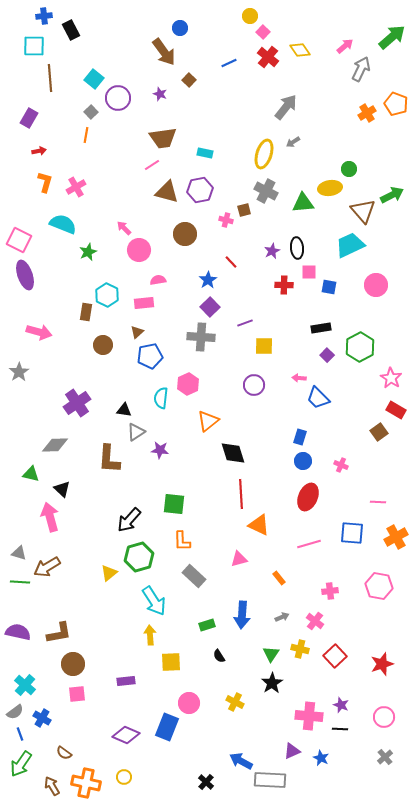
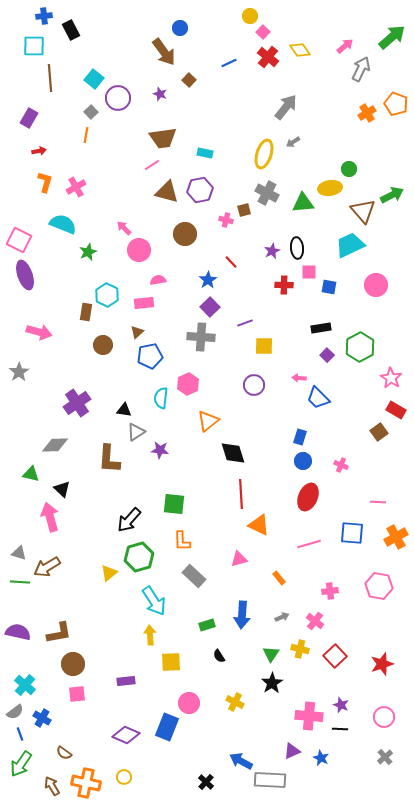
gray cross at (266, 191): moved 1 px right, 2 px down
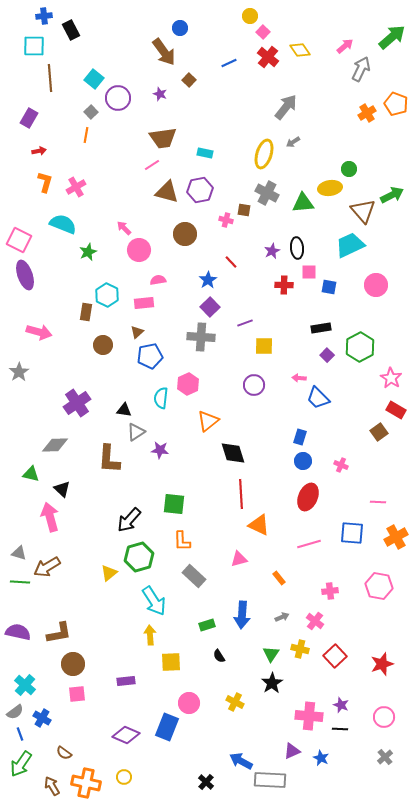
brown square at (244, 210): rotated 24 degrees clockwise
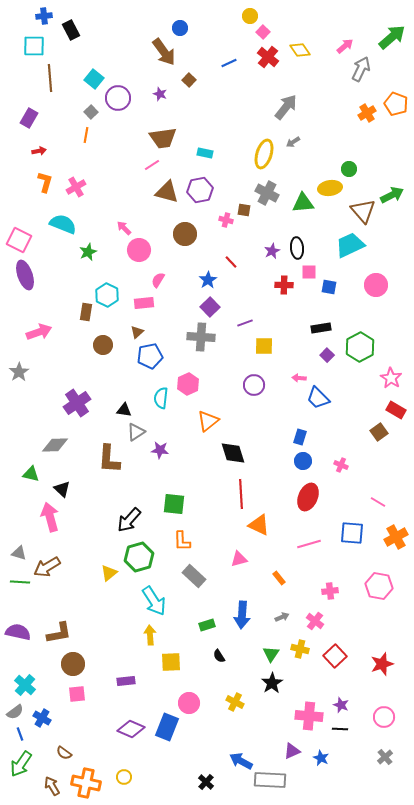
pink semicircle at (158, 280): rotated 49 degrees counterclockwise
pink arrow at (39, 332): rotated 35 degrees counterclockwise
pink line at (378, 502): rotated 28 degrees clockwise
purple diamond at (126, 735): moved 5 px right, 6 px up
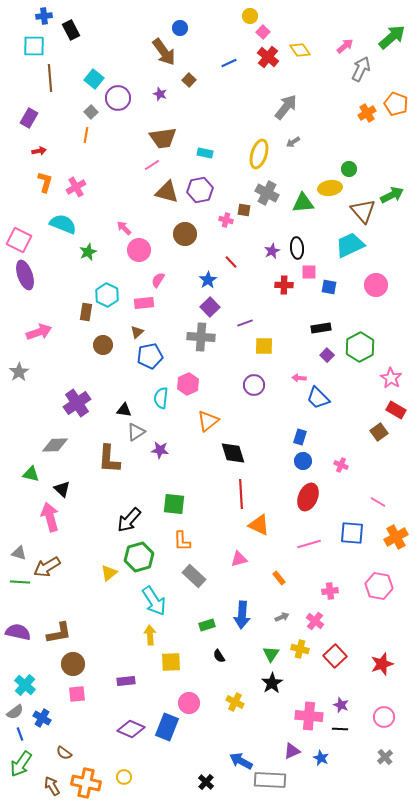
yellow ellipse at (264, 154): moved 5 px left
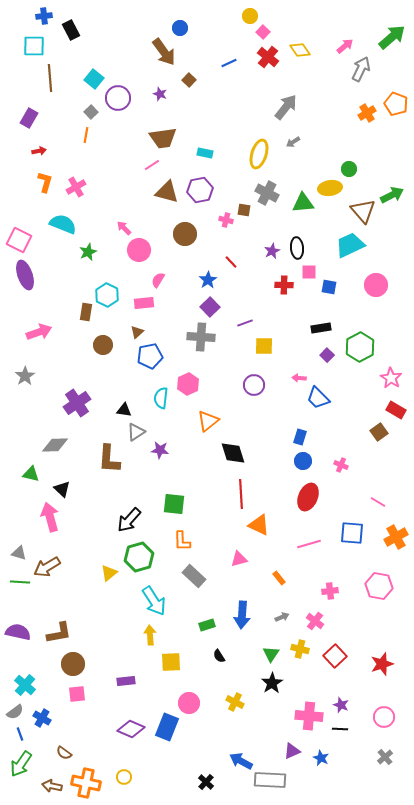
gray star at (19, 372): moved 6 px right, 4 px down
brown arrow at (52, 786): rotated 48 degrees counterclockwise
